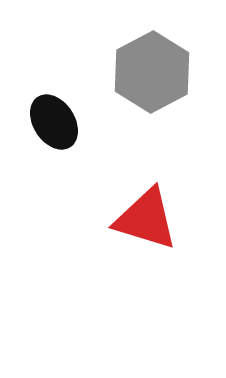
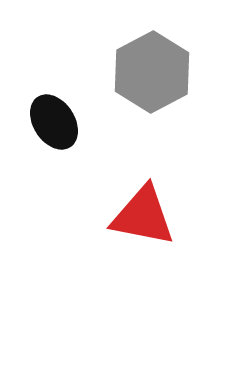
red triangle: moved 3 px left, 3 px up; rotated 6 degrees counterclockwise
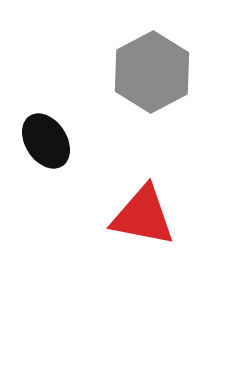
black ellipse: moved 8 px left, 19 px down
